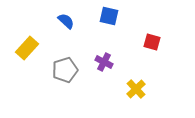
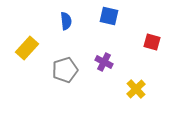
blue semicircle: rotated 42 degrees clockwise
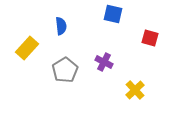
blue square: moved 4 px right, 2 px up
blue semicircle: moved 5 px left, 5 px down
red square: moved 2 px left, 4 px up
gray pentagon: rotated 15 degrees counterclockwise
yellow cross: moved 1 px left, 1 px down
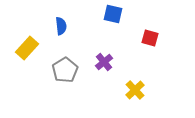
purple cross: rotated 24 degrees clockwise
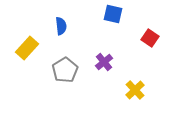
red square: rotated 18 degrees clockwise
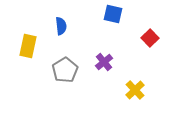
red square: rotated 12 degrees clockwise
yellow rectangle: moved 1 px right, 2 px up; rotated 30 degrees counterclockwise
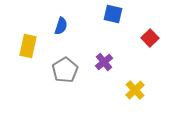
blue semicircle: rotated 24 degrees clockwise
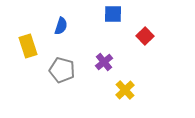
blue square: rotated 12 degrees counterclockwise
red square: moved 5 px left, 2 px up
yellow rectangle: rotated 30 degrees counterclockwise
gray pentagon: moved 3 px left; rotated 25 degrees counterclockwise
yellow cross: moved 10 px left
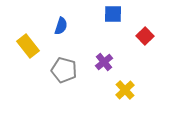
yellow rectangle: rotated 20 degrees counterclockwise
gray pentagon: moved 2 px right
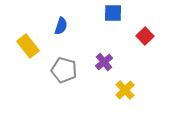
blue square: moved 1 px up
